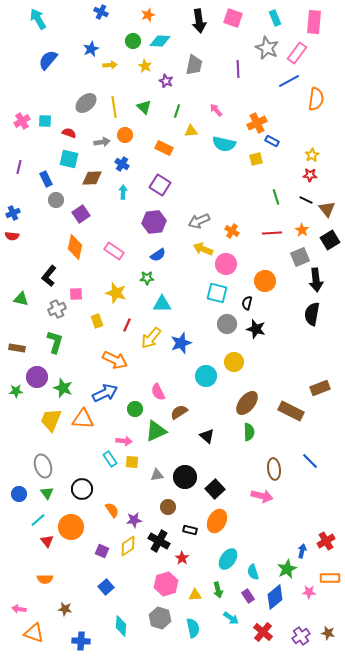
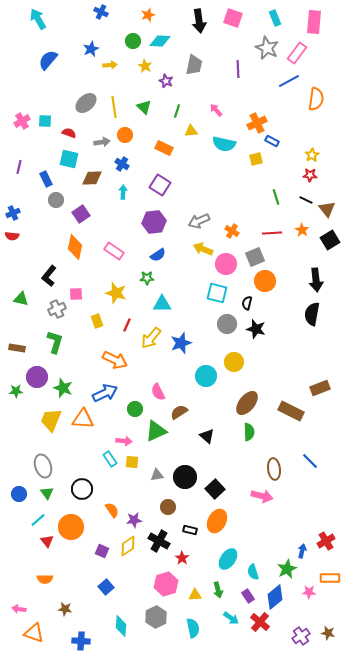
gray square at (300, 257): moved 45 px left
gray hexagon at (160, 618): moved 4 px left, 1 px up; rotated 15 degrees clockwise
red cross at (263, 632): moved 3 px left, 10 px up
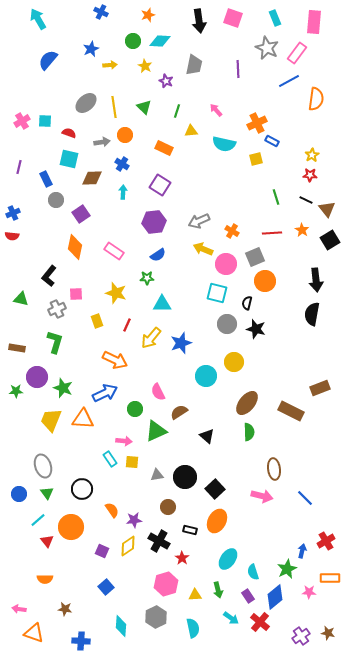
blue line at (310, 461): moved 5 px left, 37 px down
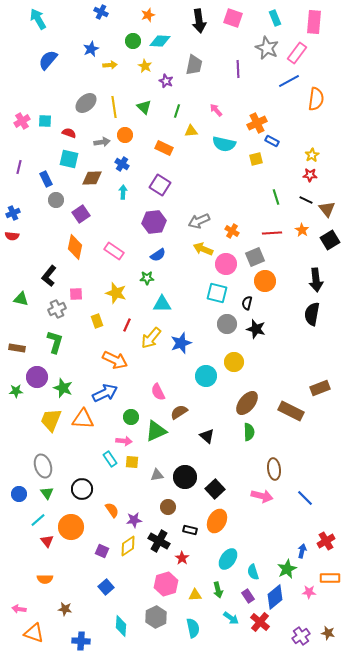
green circle at (135, 409): moved 4 px left, 8 px down
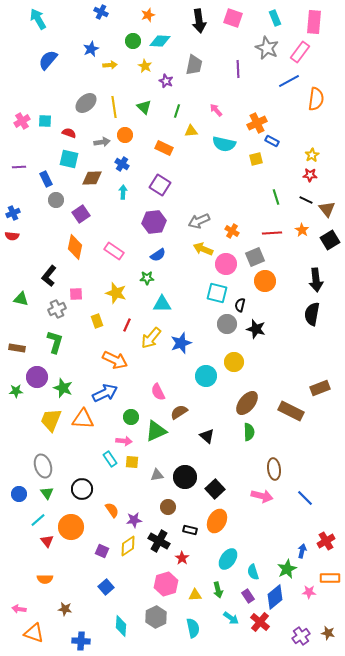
pink rectangle at (297, 53): moved 3 px right, 1 px up
purple line at (19, 167): rotated 72 degrees clockwise
black semicircle at (247, 303): moved 7 px left, 2 px down
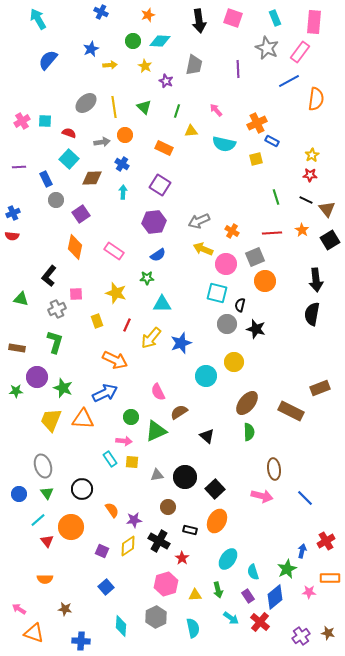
cyan square at (69, 159): rotated 30 degrees clockwise
pink arrow at (19, 609): rotated 24 degrees clockwise
